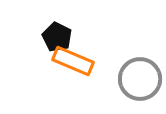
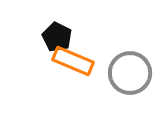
gray circle: moved 10 px left, 6 px up
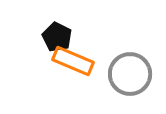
gray circle: moved 1 px down
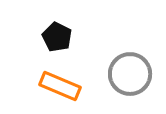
orange rectangle: moved 13 px left, 25 px down
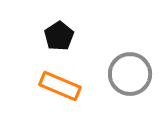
black pentagon: moved 2 px right, 1 px up; rotated 12 degrees clockwise
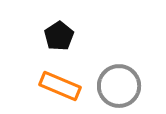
gray circle: moved 11 px left, 12 px down
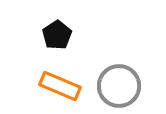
black pentagon: moved 2 px left, 1 px up
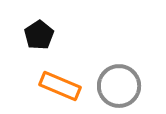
black pentagon: moved 18 px left
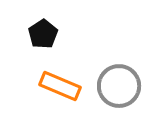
black pentagon: moved 4 px right, 1 px up
